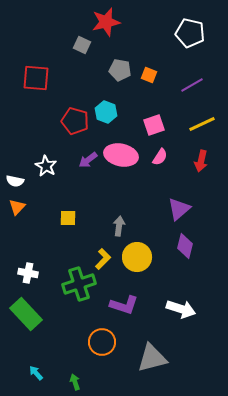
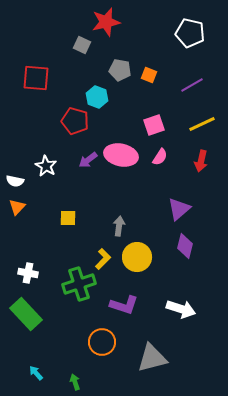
cyan hexagon: moved 9 px left, 15 px up
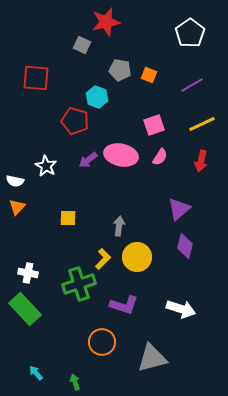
white pentagon: rotated 24 degrees clockwise
green rectangle: moved 1 px left, 5 px up
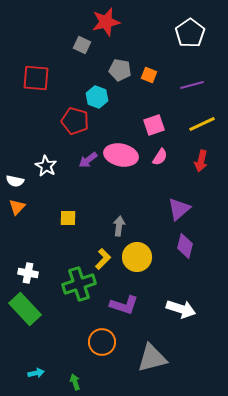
purple line: rotated 15 degrees clockwise
cyan arrow: rotated 119 degrees clockwise
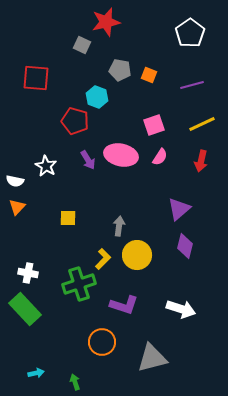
purple arrow: rotated 84 degrees counterclockwise
yellow circle: moved 2 px up
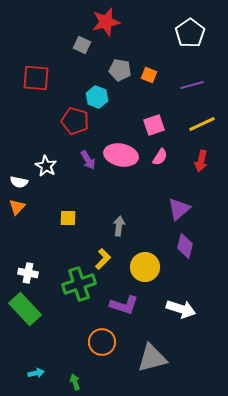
white semicircle: moved 4 px right, 1 px down
yellow circle: moved 8 px right, 12 px down
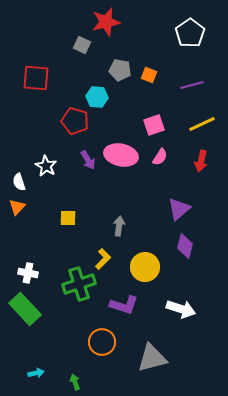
cyan hexagon: rotated 15 degrees counterclockwise
white semicircle: rotated 60 degrees clockwise
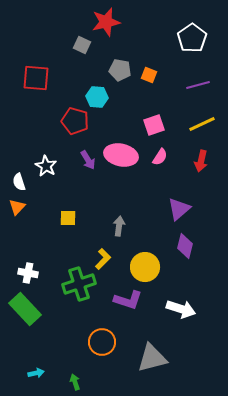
white pentagon: moved 2 px right, 5 px down
purple line: moved 6 px right
purple L-shape: moved 4 px right, 5 px up
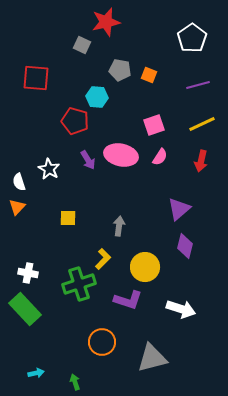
white star: moved 3 px right, 3 px down
